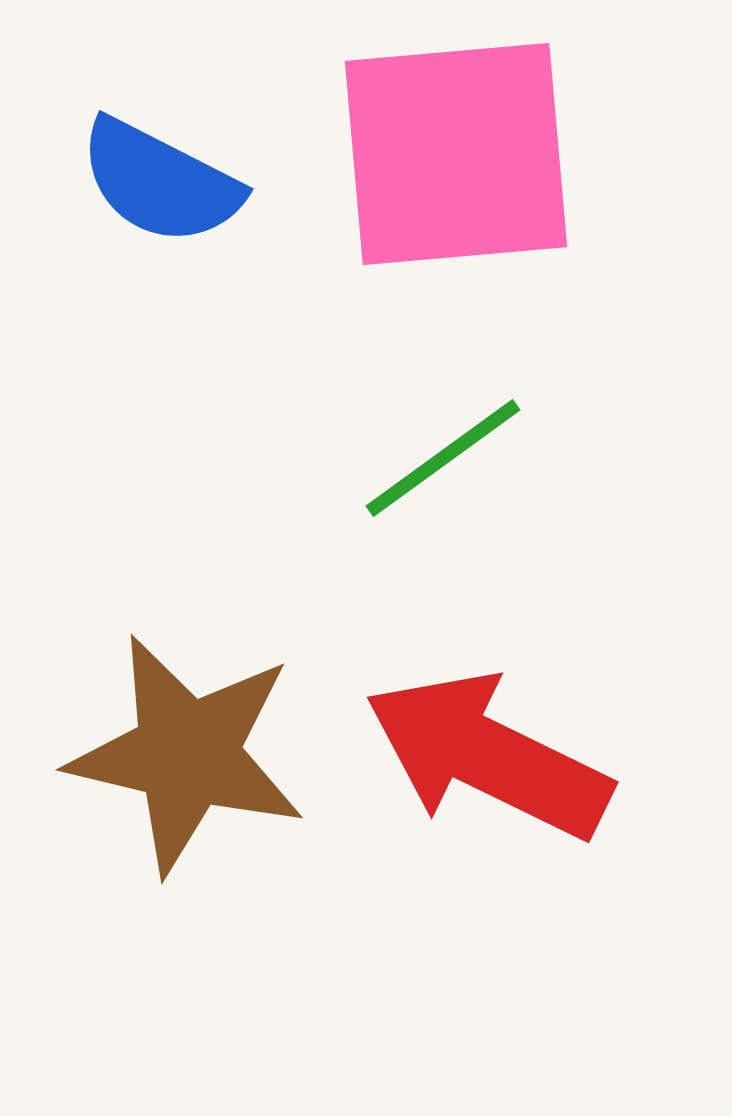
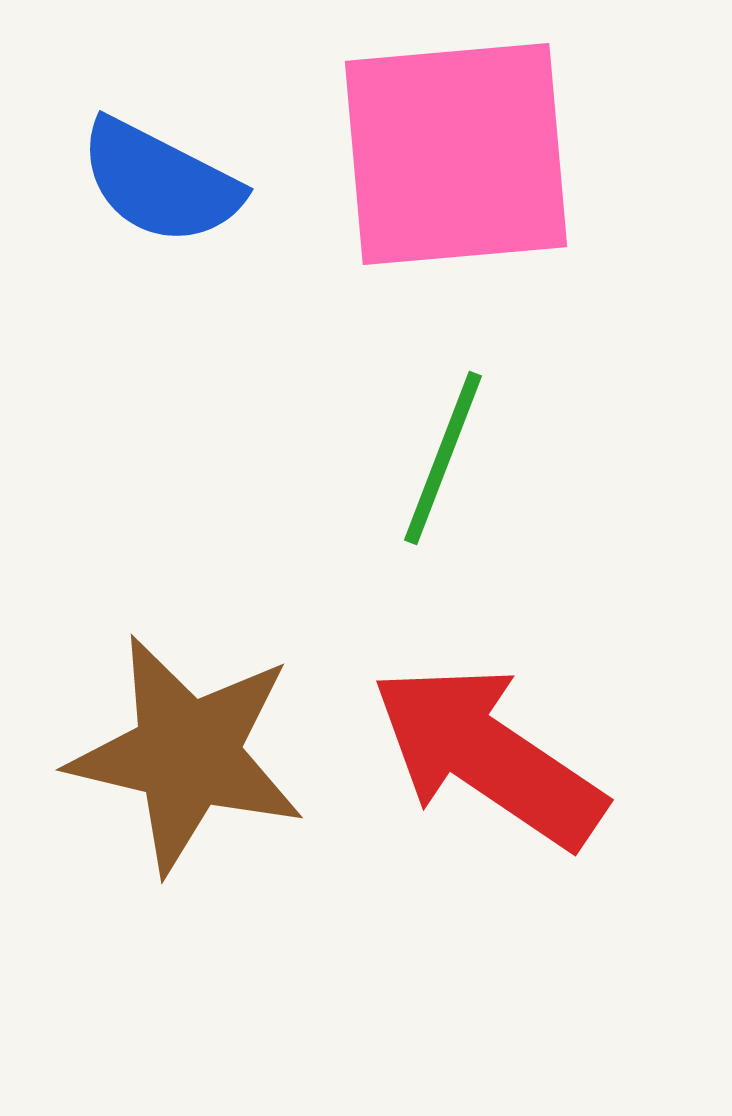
green line: rotated 33 degrees counterclockwise
red arrow: rotated 8 degrees clockwise
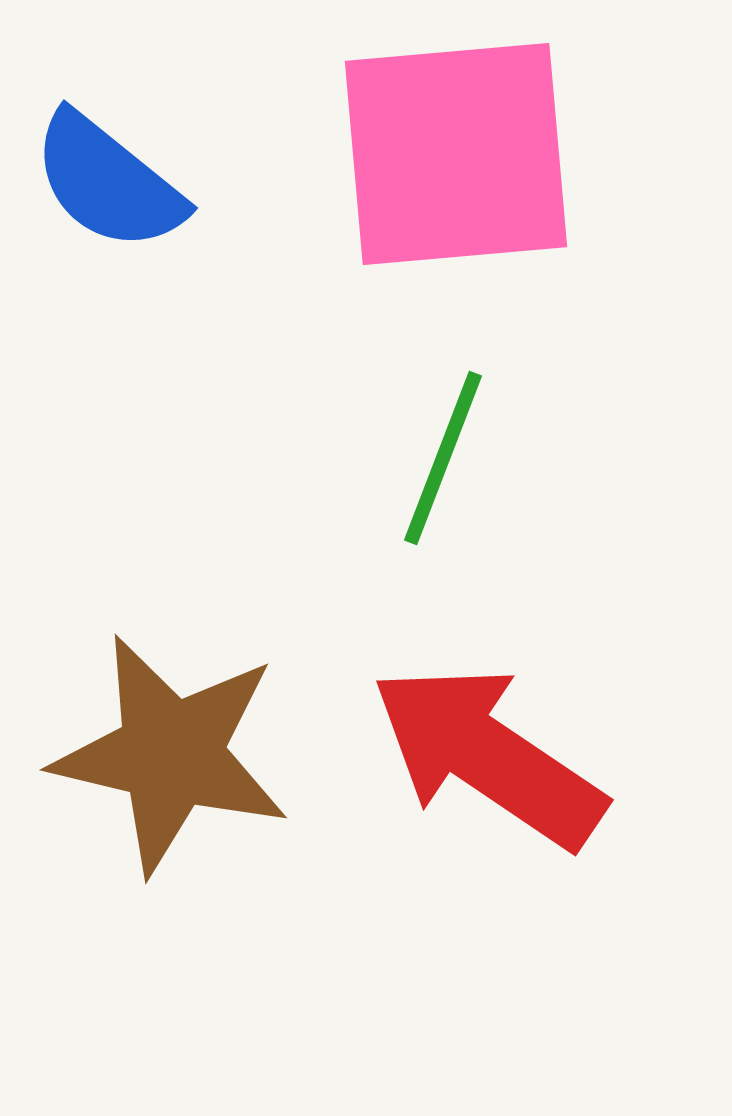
blue semicircle: moved 52 px left; rotated 12 degrees clockwise
brown star: moved 16 px left
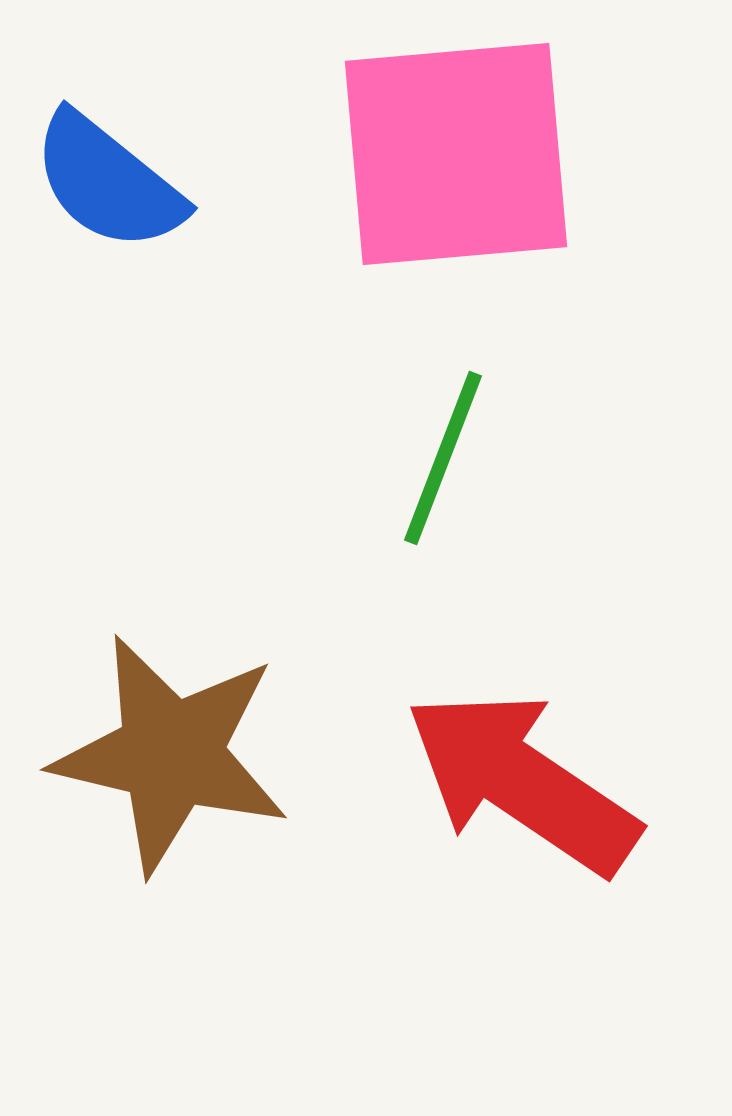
red arrow: moved 34 px right, 26 px down
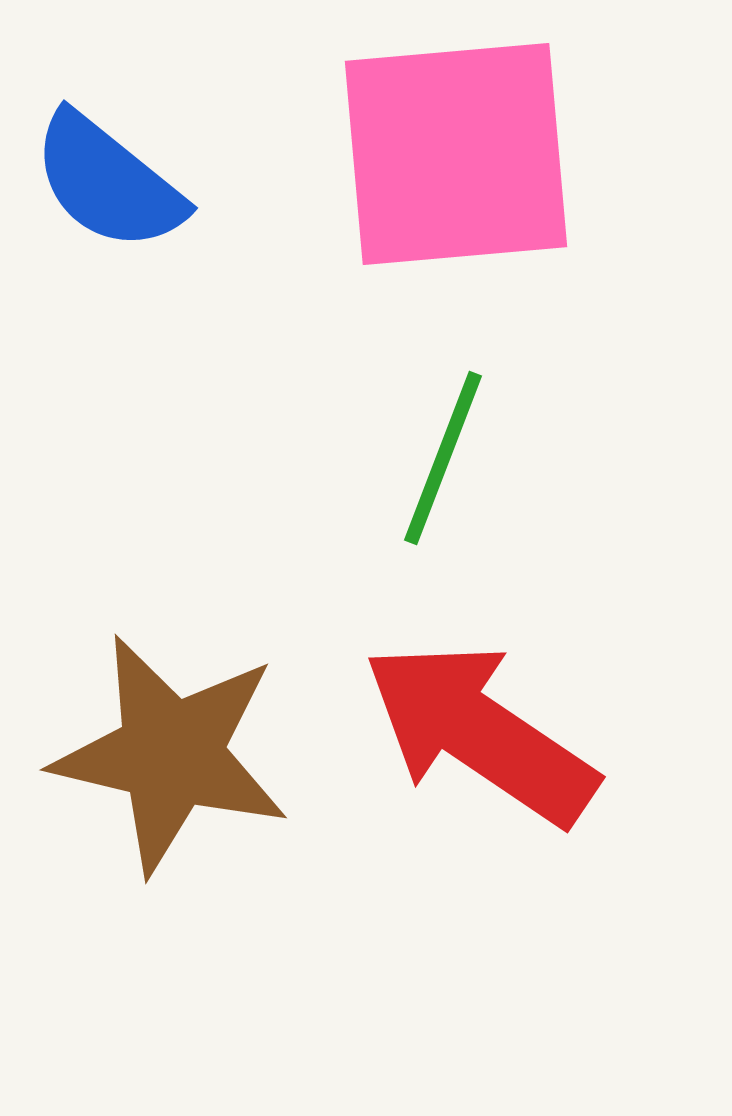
red arrow: moved 42 px left, 49 px up
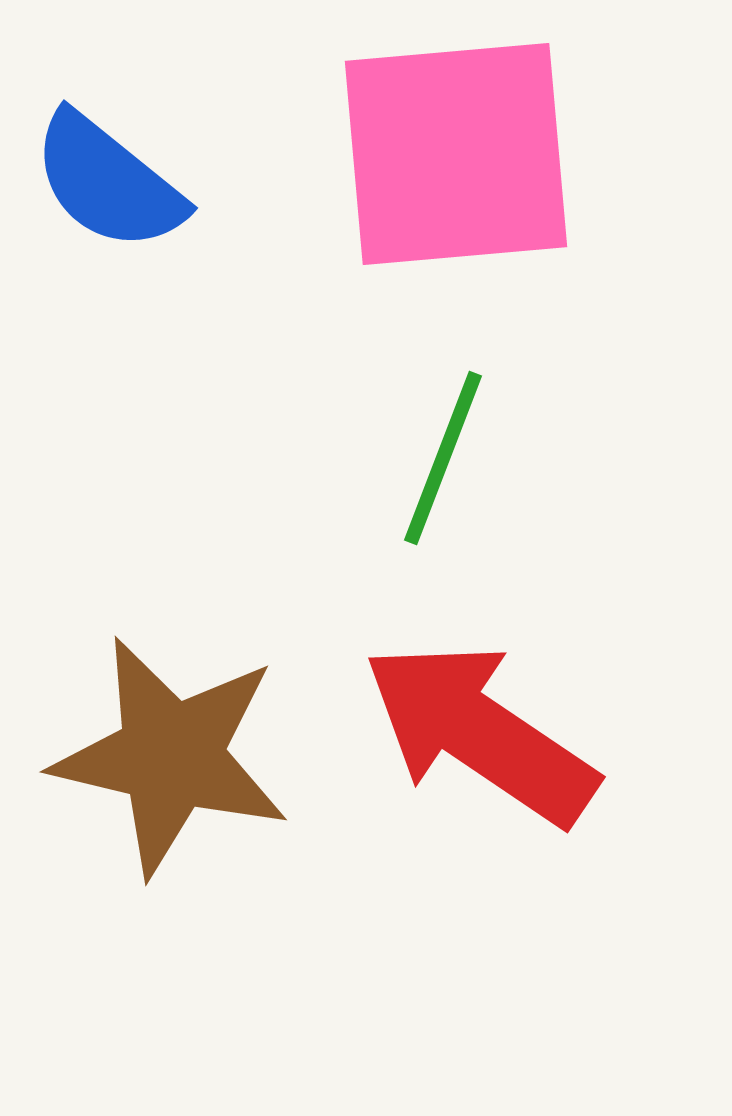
brown star: moved 2 px down
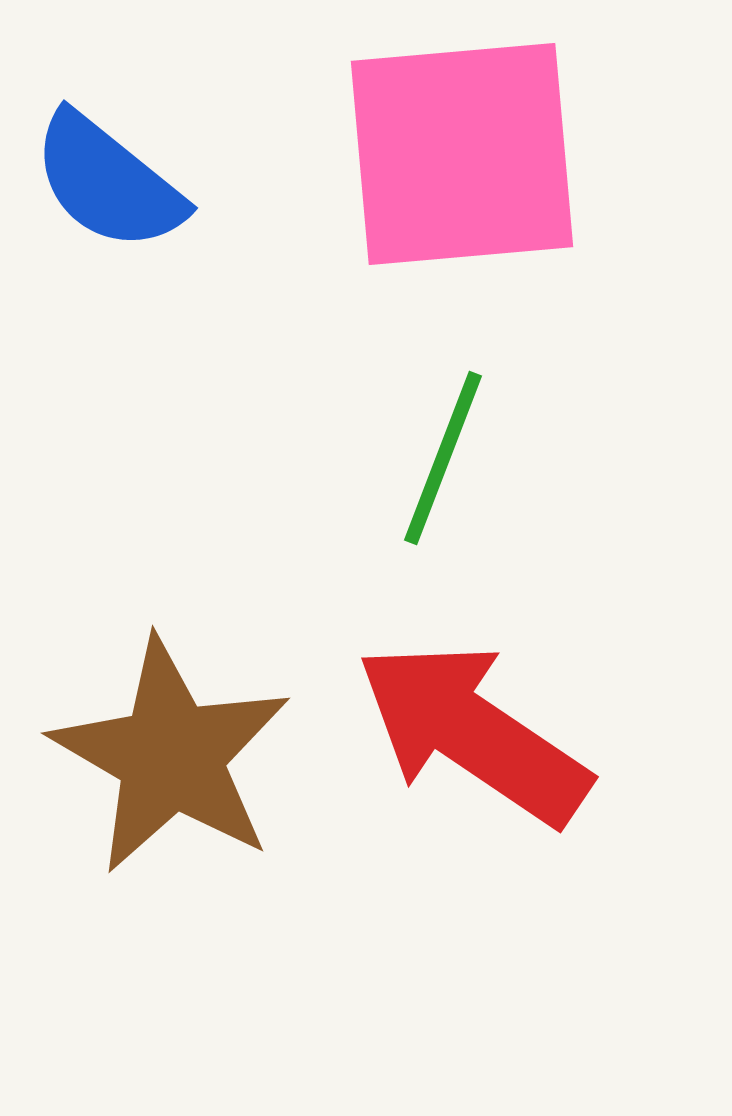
pink square: moved 6 px right
red arrow: moved 7 px left
brown star: rotated 17 degrees clockwise
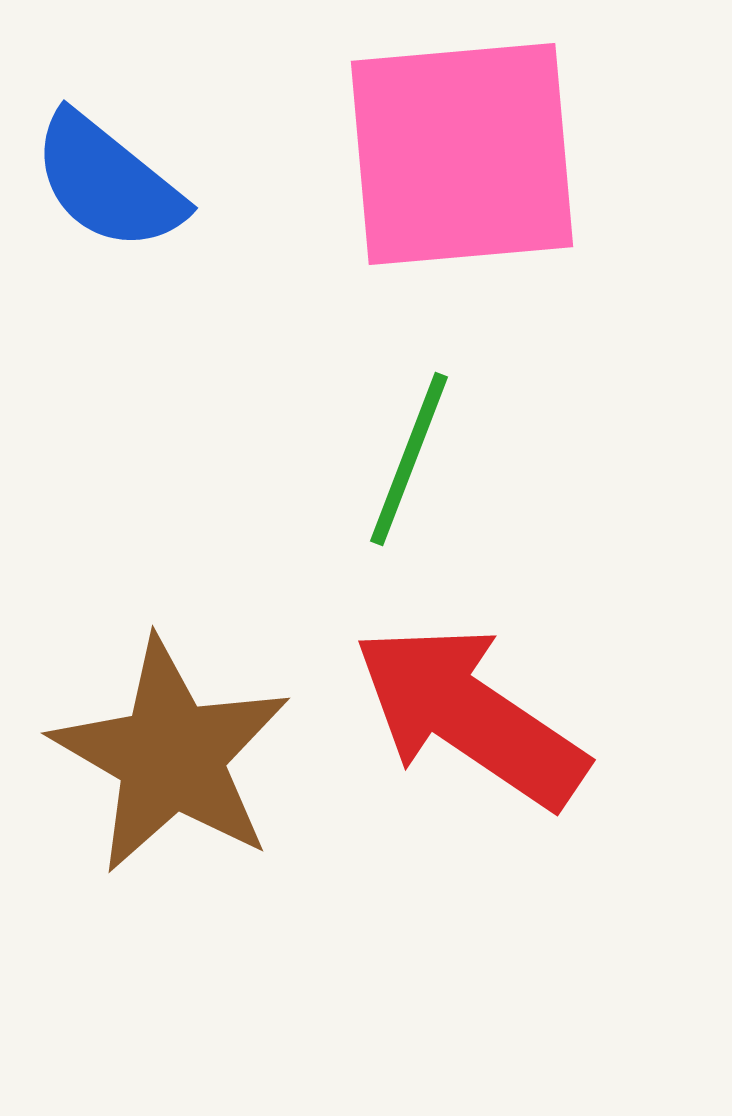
green line: moved 34 px left, 1 px down
red arrow: moved 3 px left, 17 px up
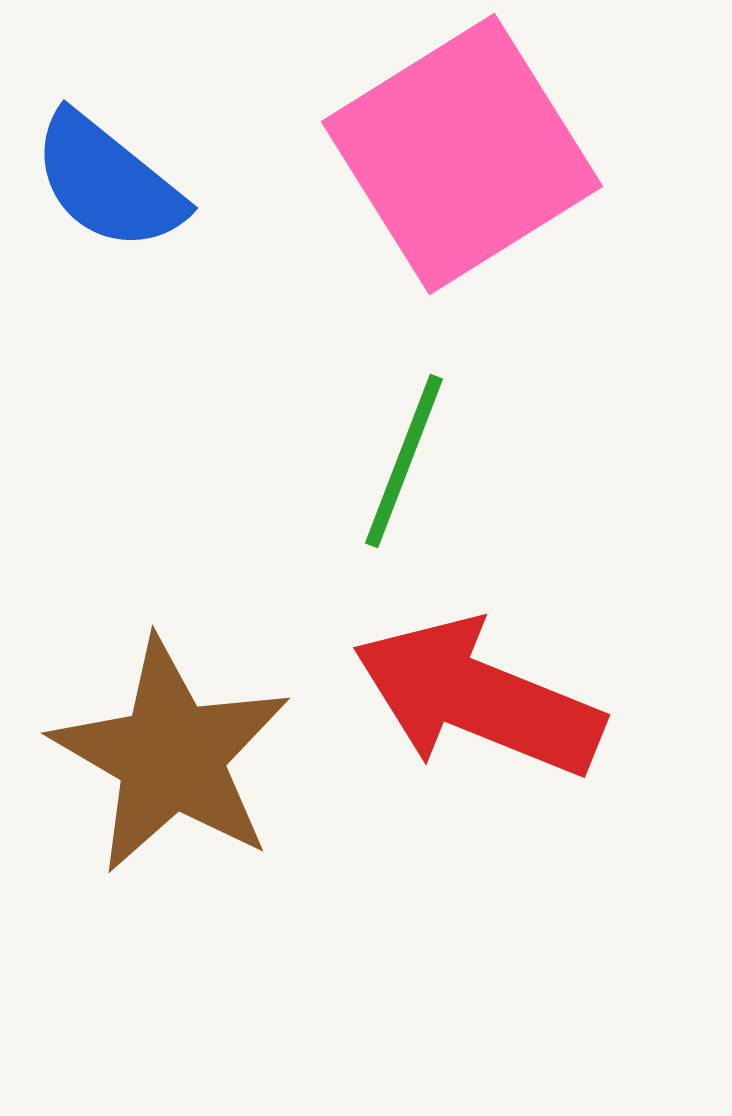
pink square: rotated 27 degrees counterclockwise
green line: moved 5 px left, 2 px down
red arrow: moved 8 px right, 18 px up; rotated 12 degrees counterclockwise
